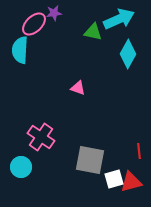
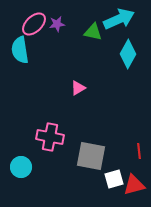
purple star: moved 3 px right, 11 px down
cyan semicircle: rotated 12 degrees counterclockwise
pink triangle: rotated 49 degrees counterclockwise
pink cross: moved 9 px right; rotated 24 degrees counterclockwise
gray square: moved 1 px right, 4 px up
red triangle: moved 3 px right, 3 px down
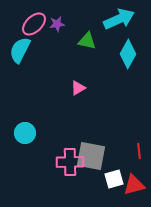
green triangle: moved 6 px left, 9 px down
cyan semicircle: rotated 36 degrees clockwise
pink cross: moved 20 px right, 25 px down; rotated 12 degrees counterclockwise
cyan circle: moved 4 px right, 34 px up
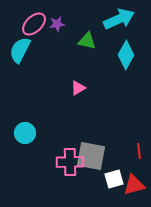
cyan diamond: moved 2 px left, 1 px down
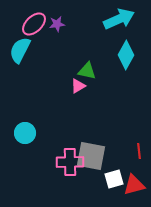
green triangle: moved 30 px down
pink triangle: moved 2 px up
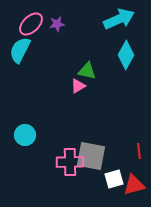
pink ellipse: moved 3 px left
cyan circle: moved 2 px down
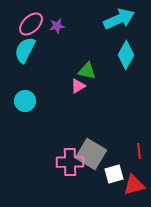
purple star: moved 2 px down
cyan semicircle: moved 5 px right
cyan circle: moved 34 px up
gray square: moved 2 px up; rotated 20 degrees clockwise
white square: moved 5 px up
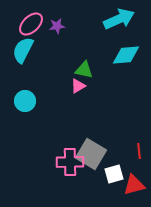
cyan semicircle: moved 2 px left
cyan diamond: rotated 56 degrees clockwise
green triangle: moved 3 px left, 1 px up
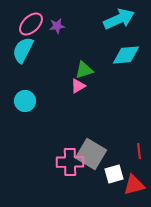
green triangle: rotated 30 degrees counterclockwise
